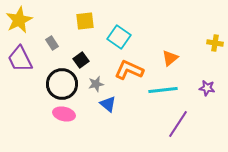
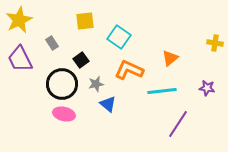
cyan line: moved 1 px left, 1 px down
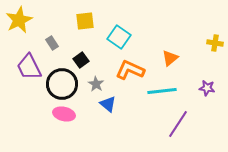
purple trapezoid: moved 9 px right, 8 px down
orange L-shape: moved 1 px right
gray star: rotated 28 degrees counterclockwise
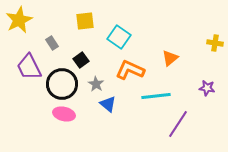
cyan line: moved 6 px left, 5 px down
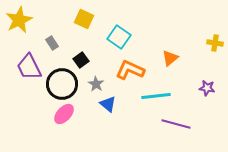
yellow square: moved 1 px left, 2 px up; rotated 30 degrees clockwise
pink ellipse: rotated 60 degrees counterclockwise
purple line: moved 2 px left; rotated 72 degrees clockwise
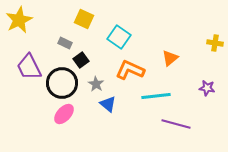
gray rectangle: moved 13 px right; rotated 32 degrees counterclockwise
black circle: moved 1 px up
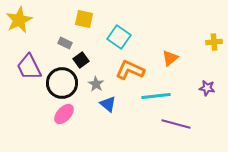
yellow square: rotated 12 degrees counterclockwise
yellow cross: moved 1 px left, 1 px up; rotated 14 degrees counterclockwise
